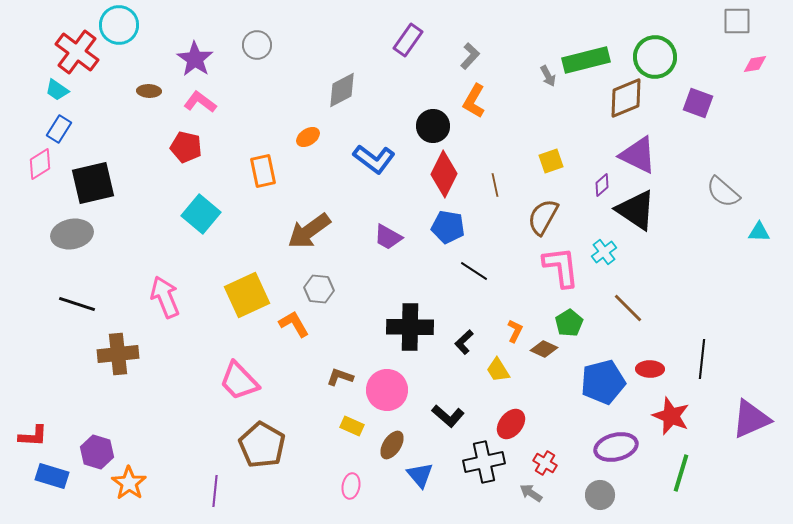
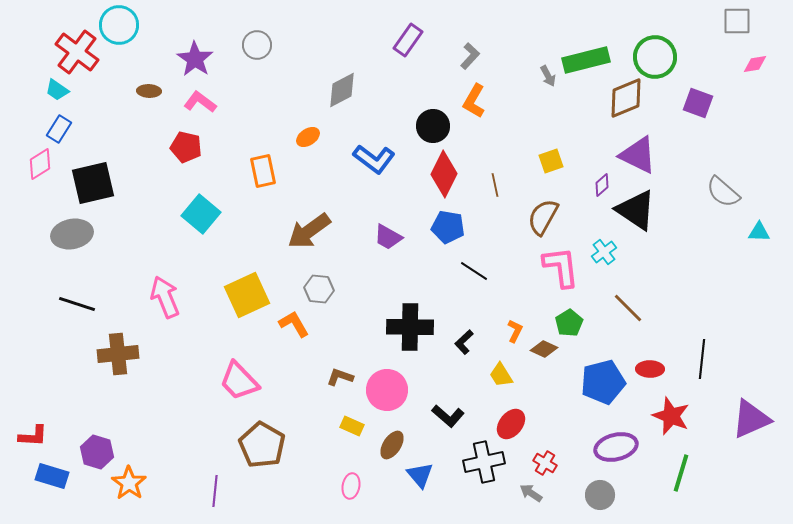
yellow trapezoid at (498, 370): moved 3 px right, 5 px down
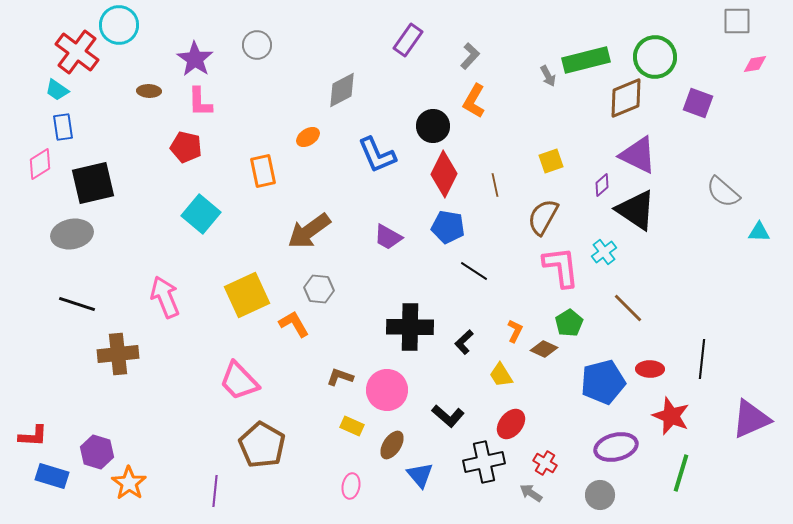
pink L-shape at (200, 102): rotated 128 degrees counterclockwise
blue rectangle at (59, 129): moved 4 px right, 2 px up; rotated 40 degrees counterclockwise
blue L-shape at (374, 159): moved 3 px right, 4 px up; rotated 30 degrees clockwise
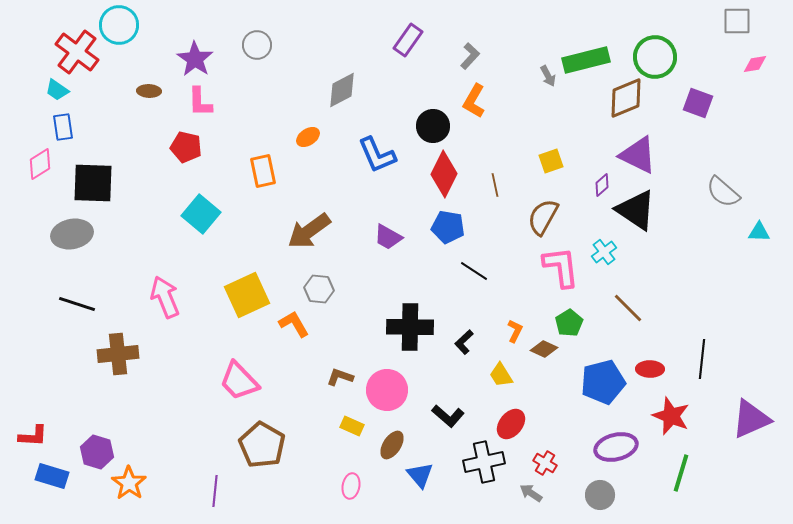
black square at (93, 183): rotated 15 degrees clockwise
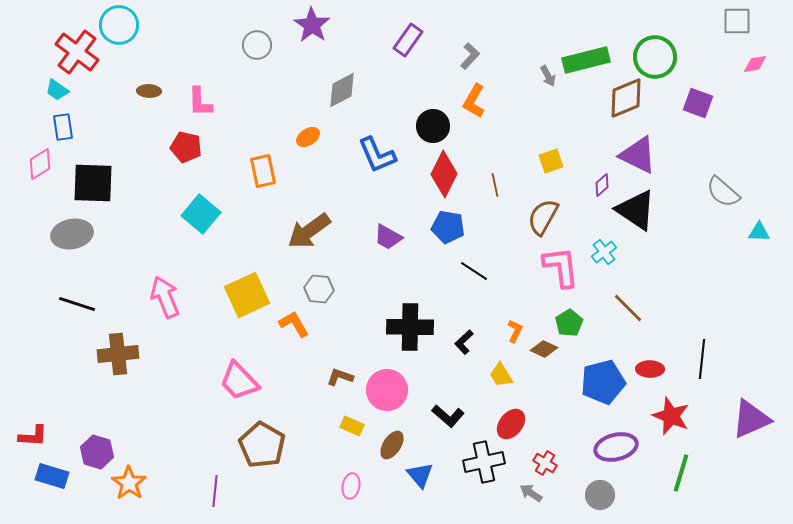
purple star at (195, 59): moved 117 px right, 34 px up
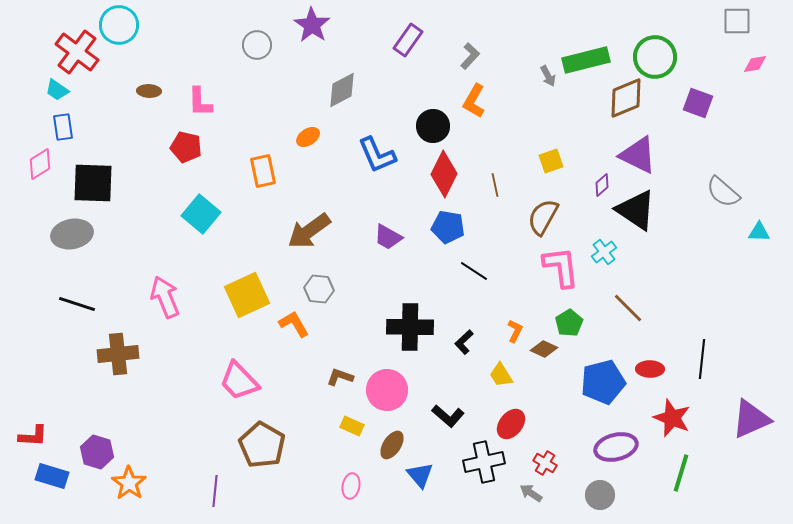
red star at (671, 416): moved 1 px right, 2 px down
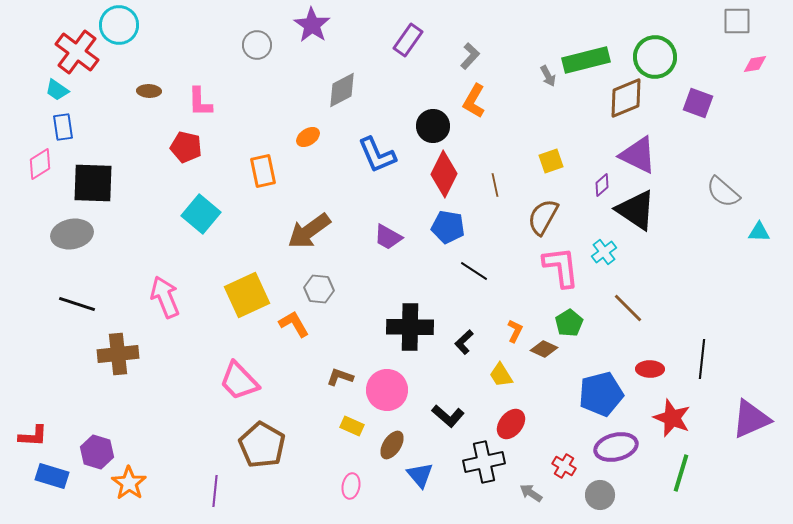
blue pentagon at (603, 382): moved 2 px left, 12 px down
red cross at (545, 463): moved 19 px right, 3 px down
